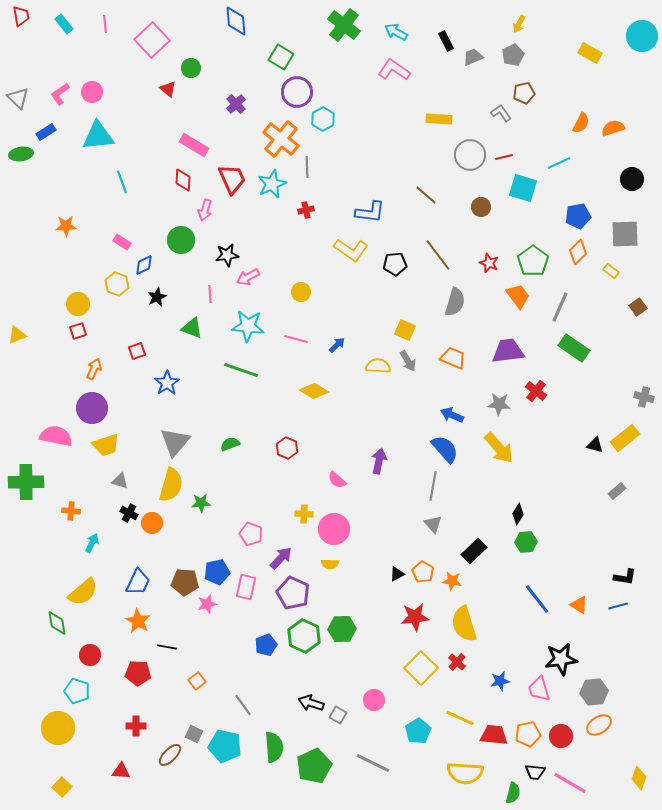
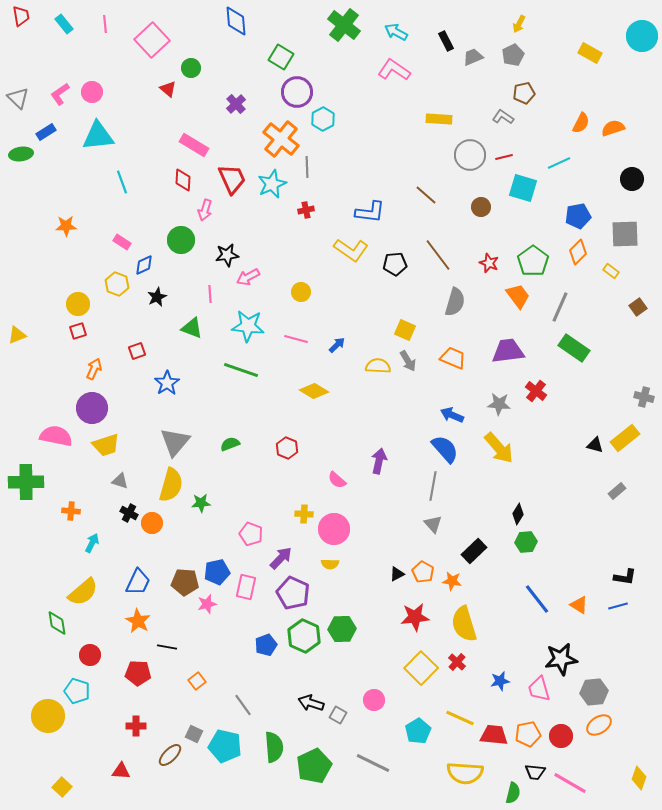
gray L-shape at (501, 113): moved 2 px right, 4 px down; rotated 20 degrees counterclockwise
yellow circle at (58, 728): moved 10 px left, 12 px up
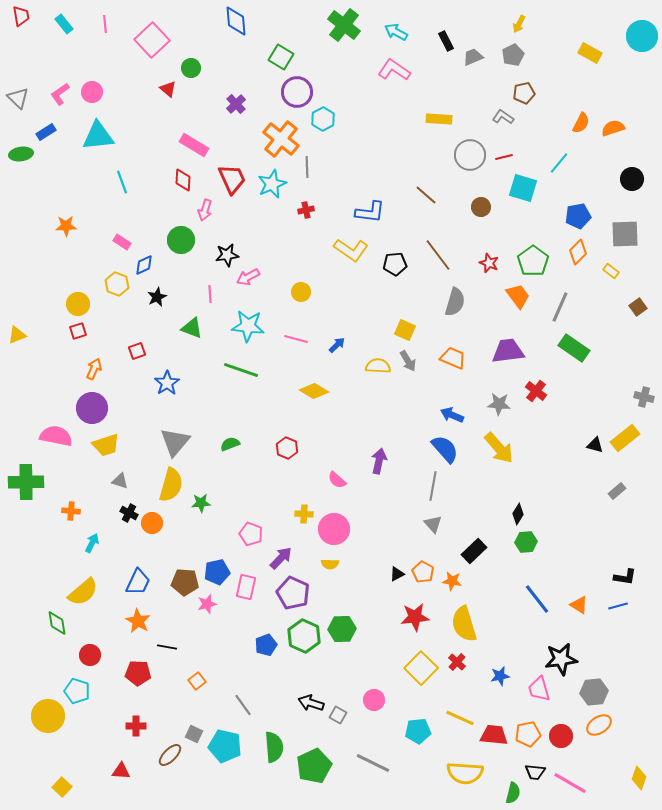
cyan line at (559, 163): rotated 25 degrees counterclockwise
blue star at (500, 681): moved 5 px up
cyan pentagon at (418, 731): rotated 25 degrees clockwise
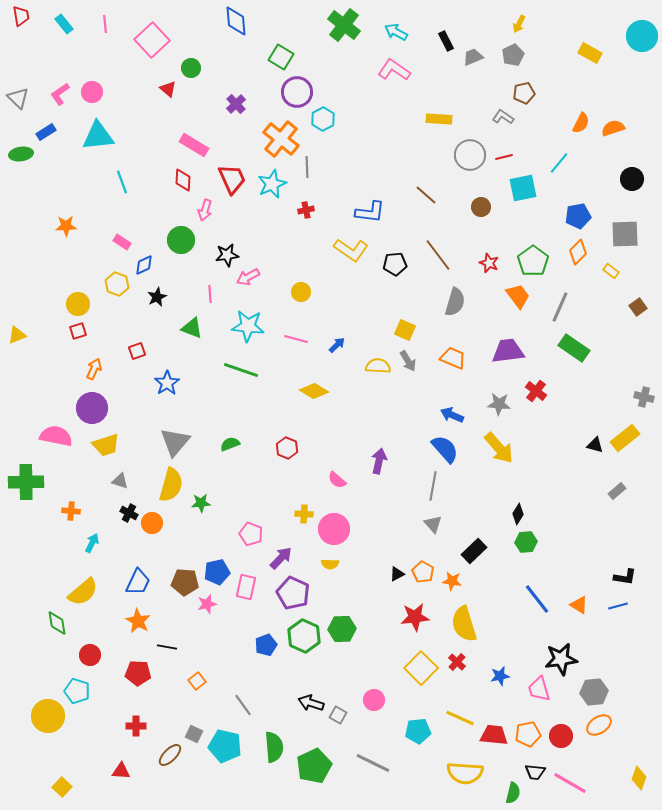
cyan square at (523, 188): rotated 28 degrees counterclockwise
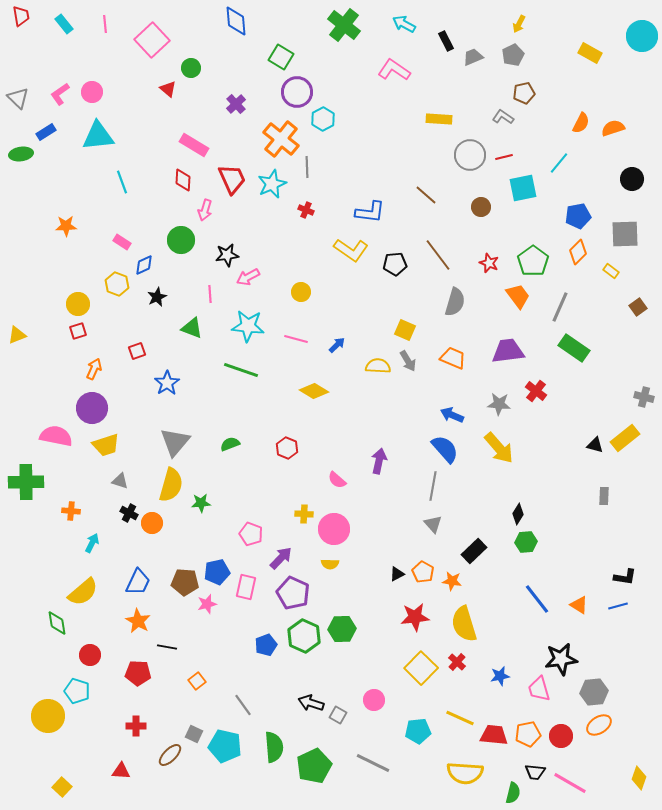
cyan arrow at (396, 32): moved 8 px right, 8 px up
red cross at (306, 210): rotated 35 degrees clockwise
gray rectangle at (617, 491): moved 13 px left, 5 px down; rotated 48 degrees counterclockwise
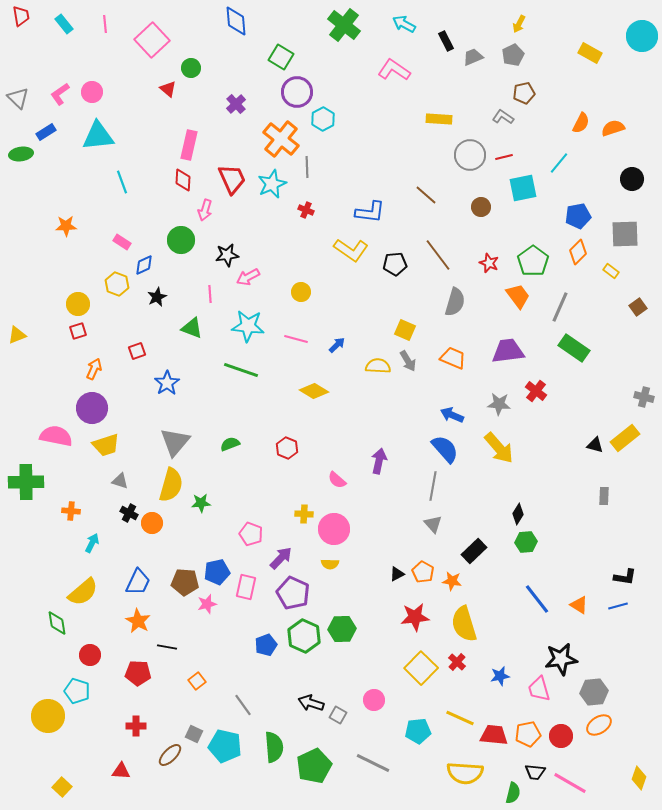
pink rectangle at (194, 145): moved 5 px left; rotated 72 degrees clockwise
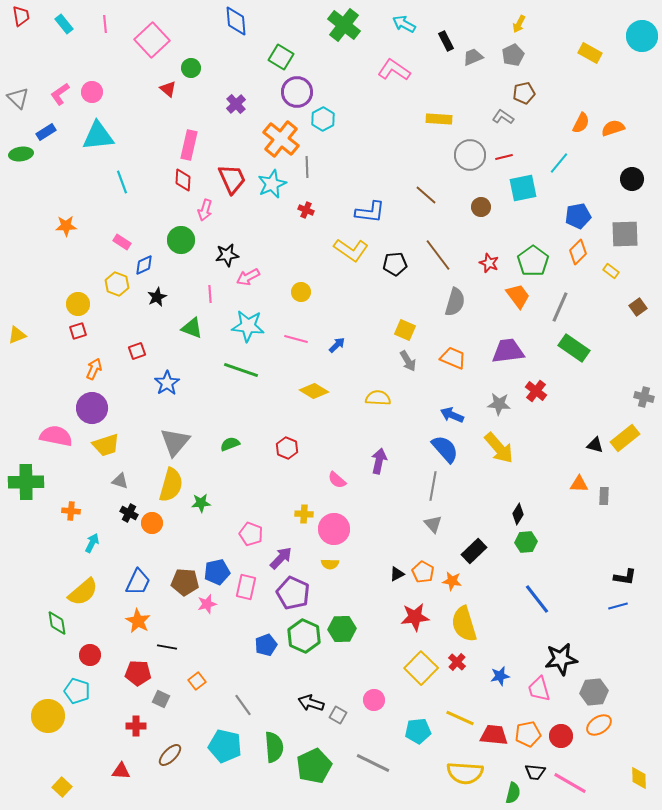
yellow semicircle at (378, 366): moved 32 px down
orange triangle at (579, 605): moved 121 px up; rotated 30 degrees counterclockwise
gray square at (194, 734): moved 33 px left, 35 px up
yellow diamond at (639, 778): rotated 20 degrees counterclockwise
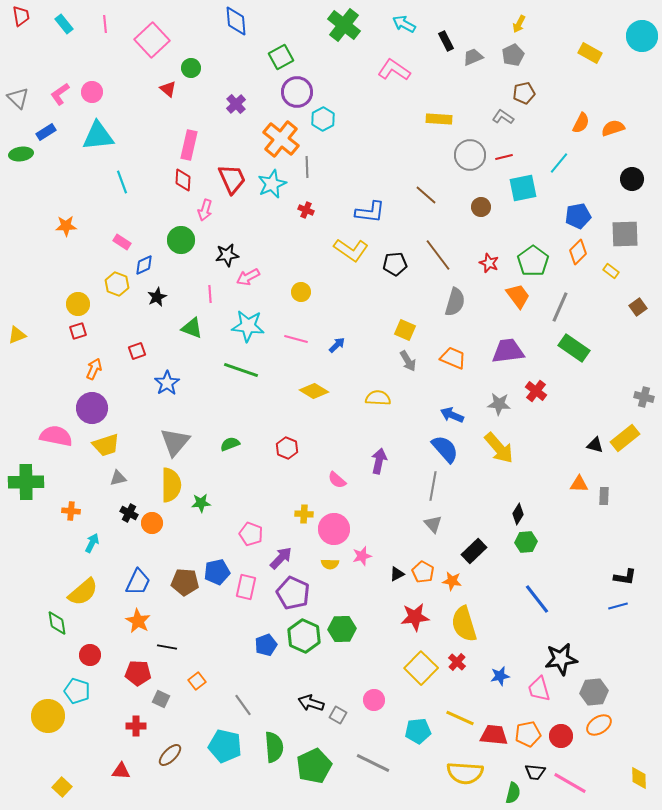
green square at (281, 57): rotated 30 degrees clockwise
gray triangle at (120, 481): moved 2 px left, 3 px up; rotated 30 degrees counterclockwise
yellow semicircle at (171, 485): rotated 16 degrees counterclockwise
pink star at (207, 604): moved 155 px right, 48 px up
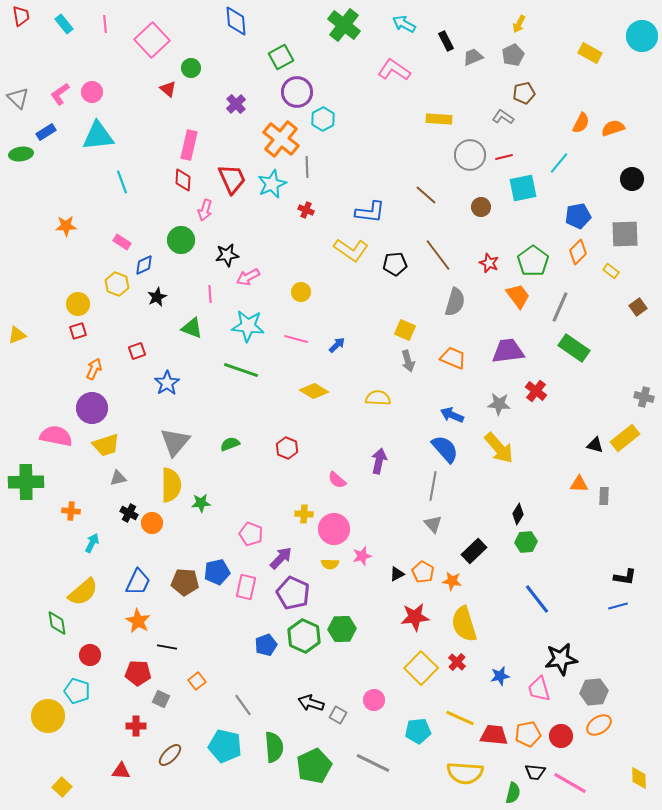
gray arrow at (408, 361): rotated 15 degrees clockwise
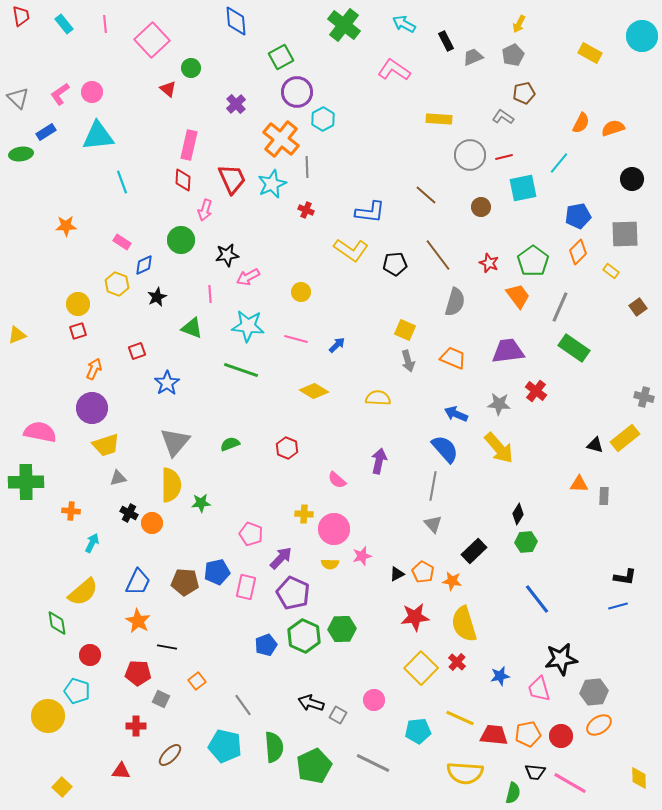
blue arrow at (452, 415): moved 4 px right, 1 px up
pink semicircle at (56, 436): moved 16 px left, 4 px up
